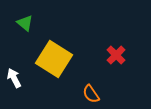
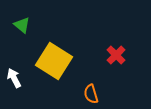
green triangle: moved 3 px left, 2 px down
yellow square: moved 2 px down
orange semicircle: rotated 18 degrees clockwise
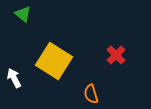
green triangle: moved 1 px right, 11 px up
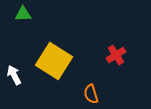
green triangle: rotated 42 degrees counterclockwise
red cross: rotated 12 degrees clockwise
white arrow: moved 3 px up
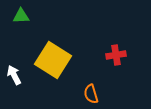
green triangle: moved 2 px left, 2 px down
red cross: rotated 24 degrees clockwise
yellow square: moved 1 px left, 1 px up
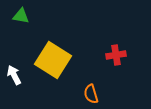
green triangle: rotated 12 degrees clockwise
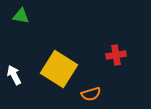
yellow square: moved 6 px right, 9 px down
orange semicircle: rotated 90 degrees counterclockwise
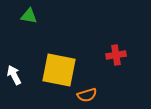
green triangle: moved 8 px right
yellow square: moved 1 px down; rotated 21 degrees counterclockwise
orange semicircle: moved 4 px left, 1 px down
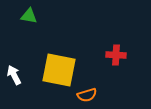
red cross: rotated 12 degrees clockwise
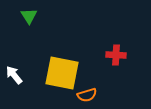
green triangle: rotated 48 degrees clockwise
yellow square: moved 3 px right, 3 px down
white arrow: rotated 12 degrees counterclockwise
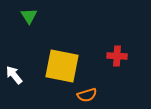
red cross: moved 1 px right, 1 px down
yellow square: moved 7 px up
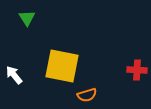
green triangle: moved 2 px left, 2 px down
red cross: moved 20 px right, 14 px down
